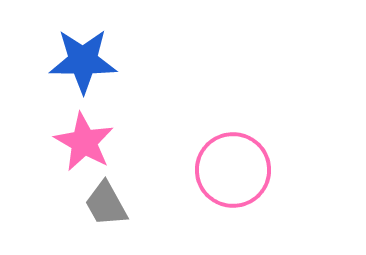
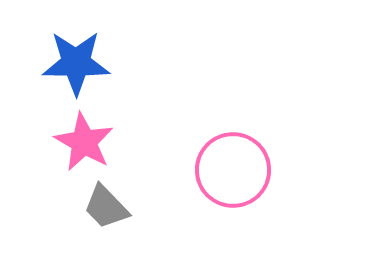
blue star: moved 7 px left, 2 px down
gray trapezoid: moved 3 px down; rotated 15 degrees counterclockwise
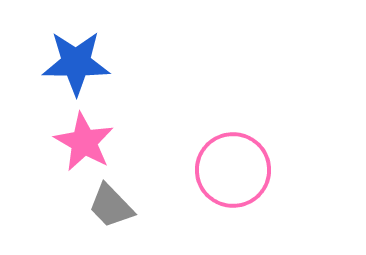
gray trapezoid: moved 5 px right, 1 px up
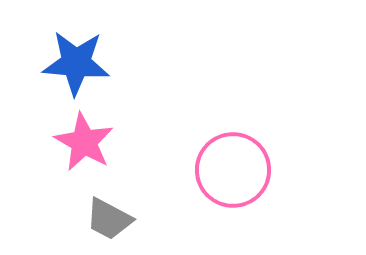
blue star: rotated 4 degrees clockwise
gray trapezoid: moved 2 px left, 13 px down; rotated 18 degrees counterclockwise
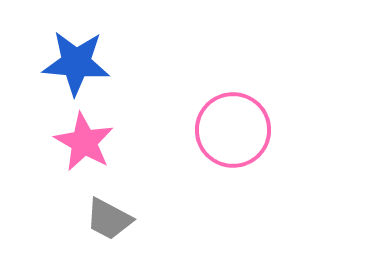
pink circle: moved 40 px up
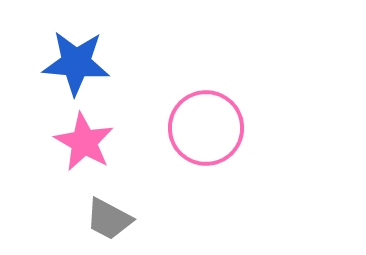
pink circle: moved 27 px left, 2 px up
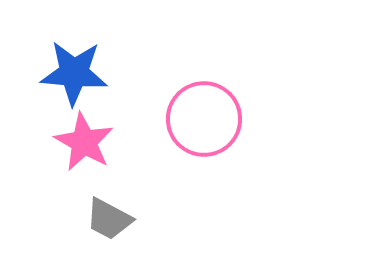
blue star: moved 2 px left, 10 px down
pink circle: moved 2 px left, 9 px up
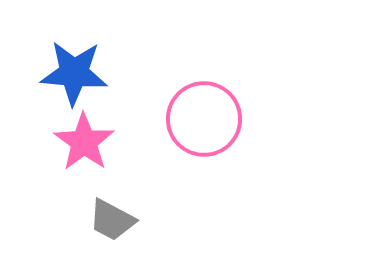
pink star: rotated 6 degrees clockwise
gray trapezoid: moved 3 px right, 1 px down
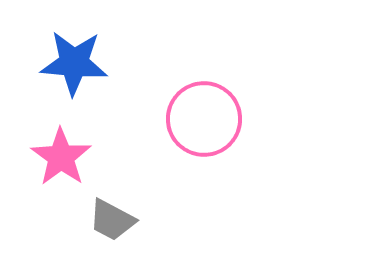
blue star: moved 10 px up
pink star: moved 23 px left, 15 px down
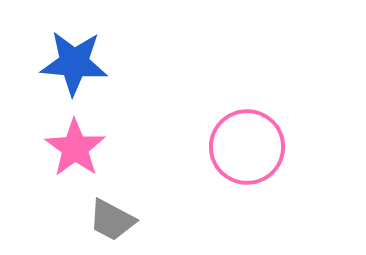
pink circle: moved 43 px right, 28 px down
pink star: moved 14 px right, 9 px up
